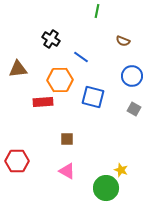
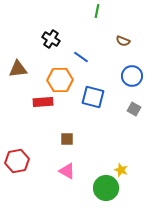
red hexagon: rotated 10 degrees counterclockwise
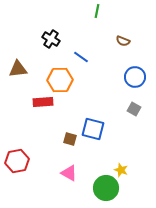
blue circle: moved 3 px right, 1 px down
blue square: moved 32 px down
brown square: moved 3 px right; rotated 16 degrees clockwise
pink triangle: moved 2 px right, 2 px down
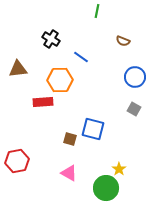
yellow star: moved 2 px left, 1 px up; rotated 16 degrees clockwise
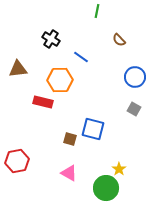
brown semicircle: moved 4 px left, 1 px up; rotated 24 degrees clockwise
red rectangle: rotated 18 degrees clockwise
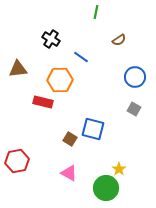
green line: moved 1 px left, 1 px down
brown semicircle: rotated 80 degrees counterclockwise
brown square: rotated 16 degrees clockwise
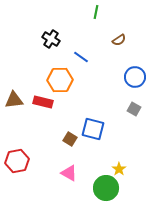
brown triangle: moved 4 px left, 31 px down
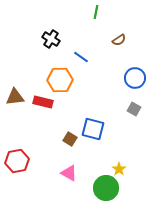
blue circle: moved 1 px down
brown triangle: moved 1 px right, 3 px up
